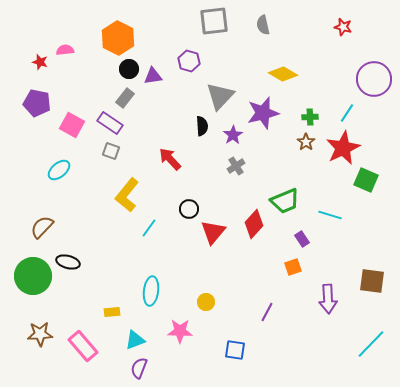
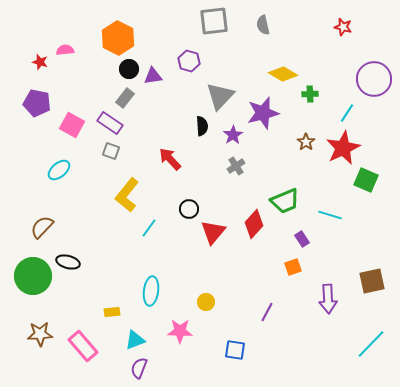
green cross at (310, 117): moved 23 px up
brown square at (372, 281): rotated 20 degrees counterclockwise
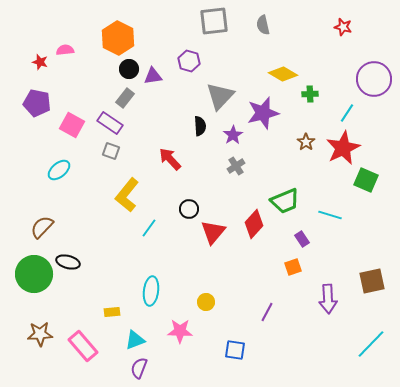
black semicircle at (202, 126): moved 2 px left
green circle at (33, 276): moved 1 px right, 2 px up
